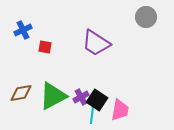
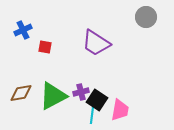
purple cross: moved 5 px up; rotated 14 degrees clockwise
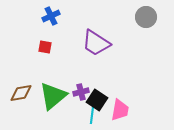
blue cross: moved 28 px right, 14 px up
green triangle: rotated 12 degrees counterclockwise
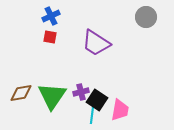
red square: moved 5 px right, 10 px up
green triangle: moved 1 px left; rotated 16 degrees counterclockwise
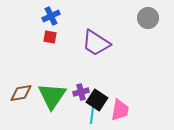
gray circle: moved 2 px right, 1 px down
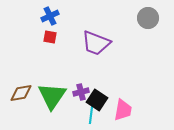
blue cross: moved 1 px left
purple trapezoid: rotated 12 degrees counterclockwise
pink trapezoid: moved 3 px right
cyan line: moved 1 px left
